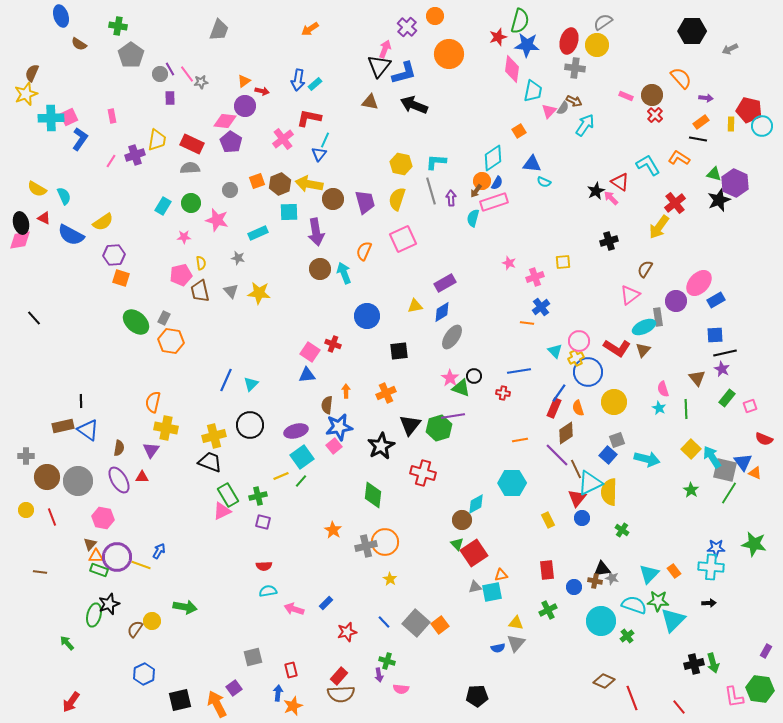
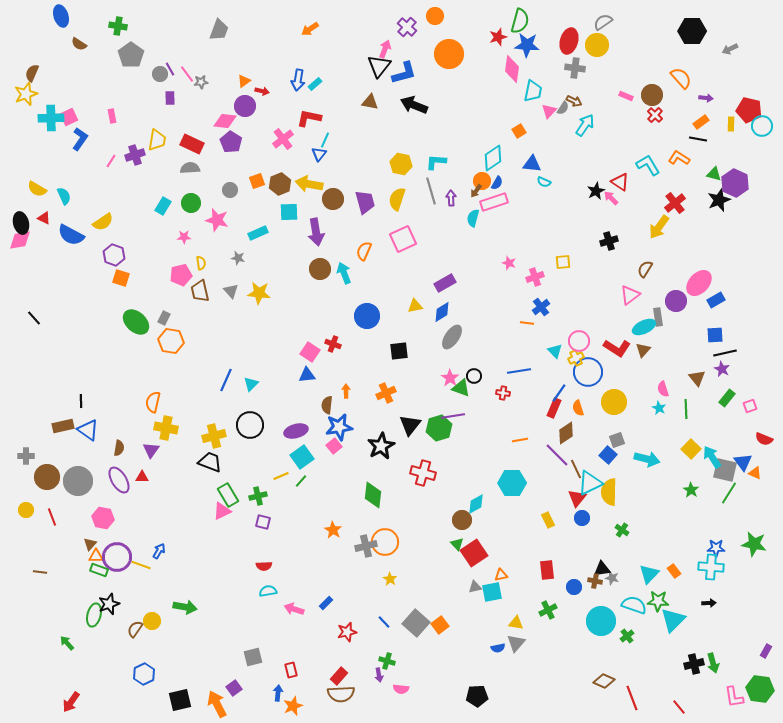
purple hexagon at (114, 255): rotated 25 degrees clockwise
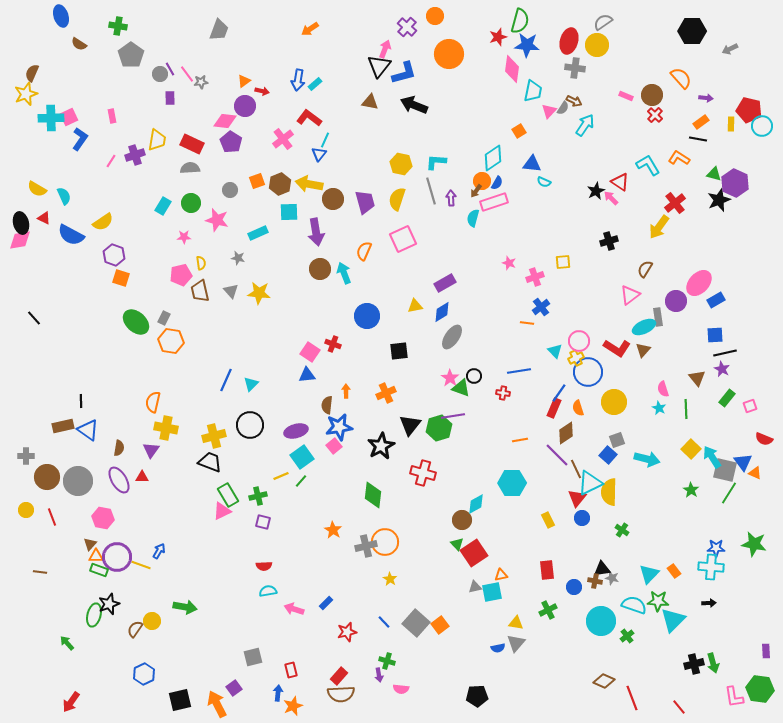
red L-shape at (309, 118): rotated 25 degrees clockwise
purple rectangle at (766, 651): rotated 32 degrees counterclockwise
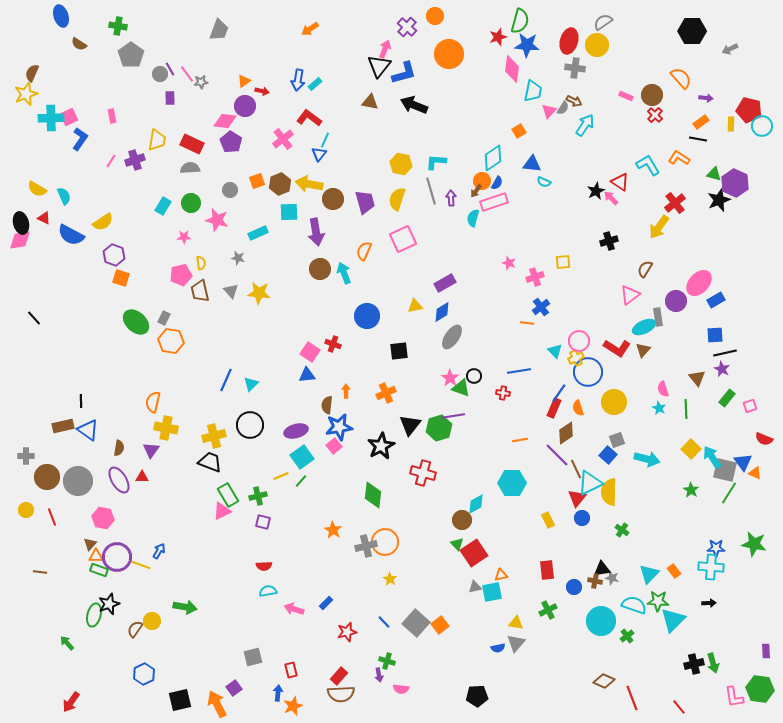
purple cross at (135, 155): moved 5 px down
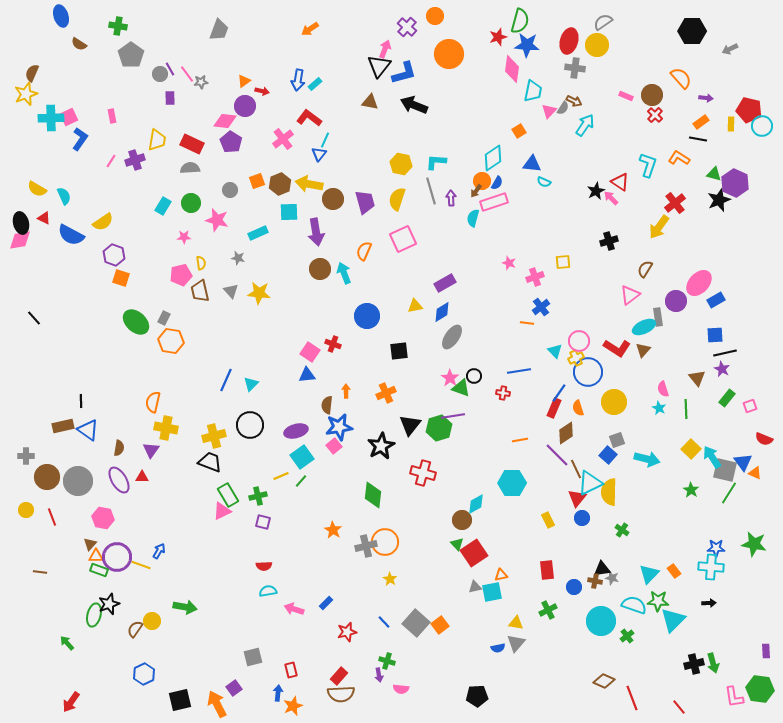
cyan L-shape at (648, 165): rotated 50 degrees clockwise
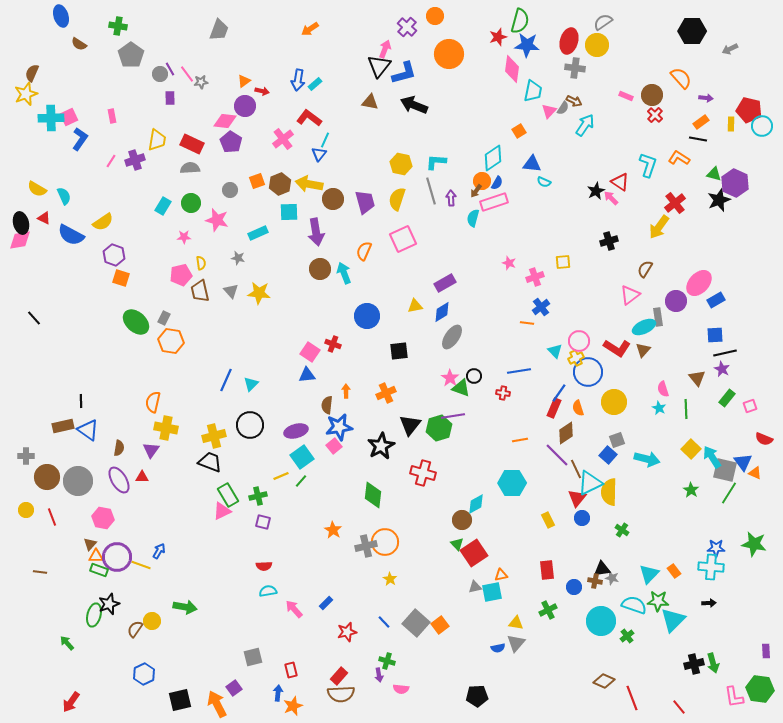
pink arrow at (294, 609): rotated 30 degrees clockwise
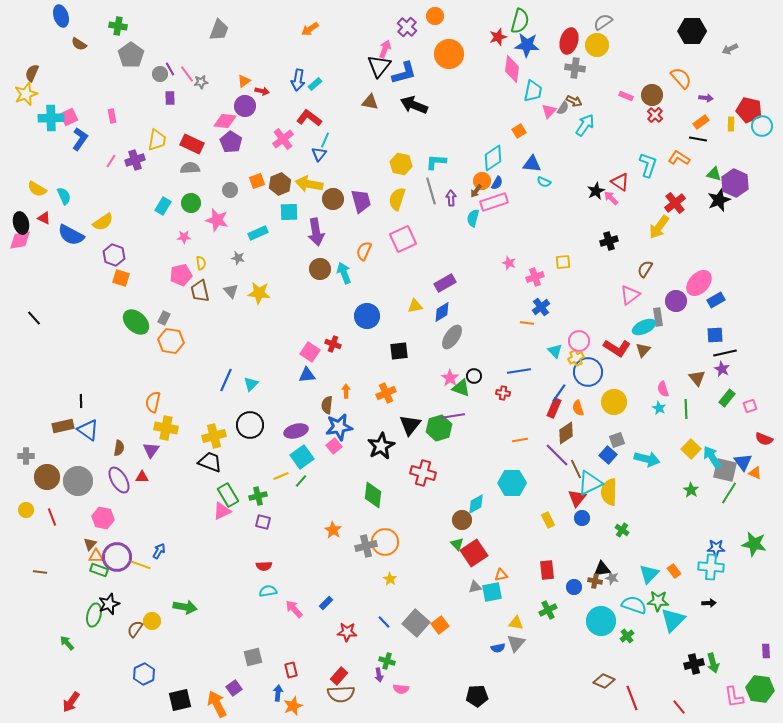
purple trapezoid at (365, 202): moved 4 px left, 1 px up
red star at (347, 632): rotated 18 degrees clockwise
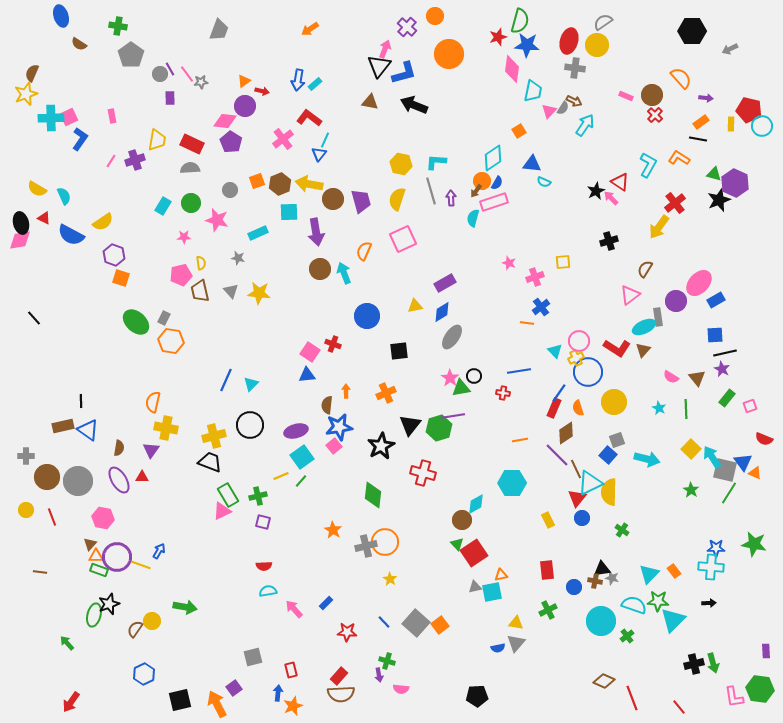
cyan L-shape at (648, 165): rotated 10 degrees clockwise
green triangle at (461, 388): rotated 30 degrees counterclockwise
pink semicircle at (663, 389): moved 8 px right, 12 px up; rotated 42 degrees counterclockwise
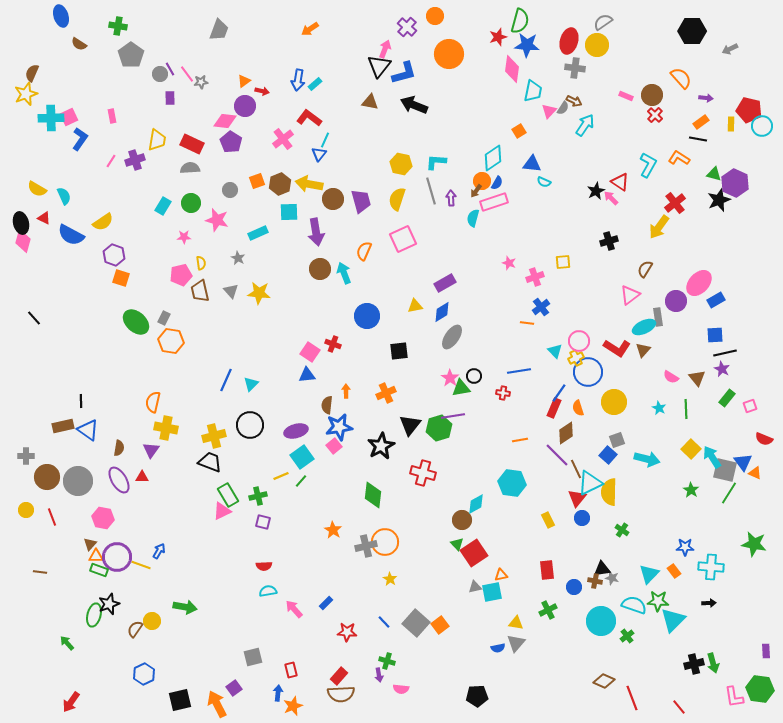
pink diamond at (20, 240): moved 3 px right, 1 px down; rotated 65 degrees counterclockwise
gray star at (238, 258): rotated 16 degrees clockwise
cyan hexagon at (512, 483): rotated 8 degrees clockwise
blue star at (716, 548): moved 31 px left, 1 px up
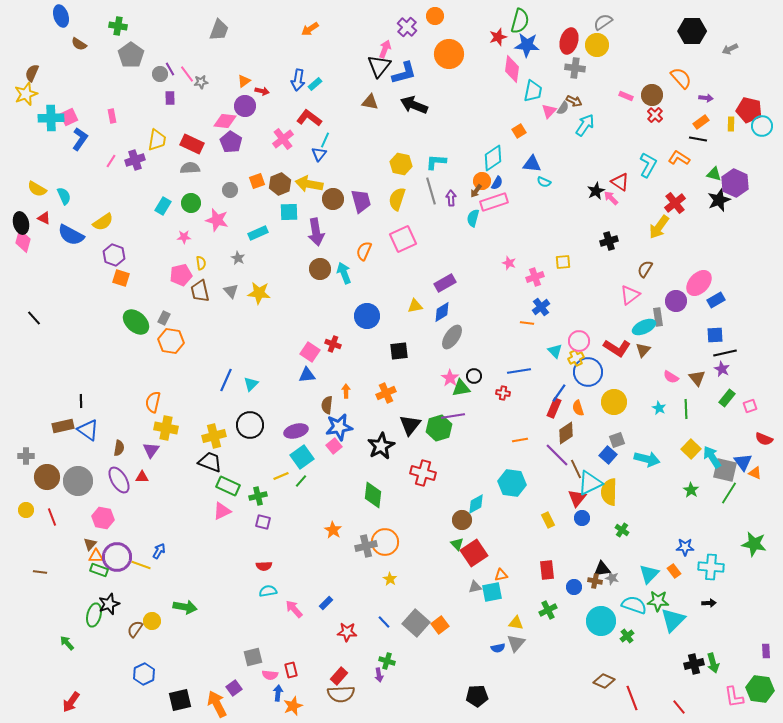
green rectangle at (228, 495): moved 9 px up; rotated 35 degrees counterclockwise
pink semicircle at (401, 689): moved 131 px left, 14 px up
